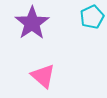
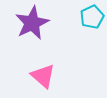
purple star: rotated 8 degrees clockwise
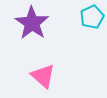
purple star: rotated 12 degrees counterclockwise
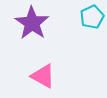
pink triangle: rotated 12 degrees counterclockwise
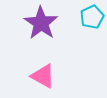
purple star: moved 9 px right
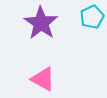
pink triangle: moved 3 px down
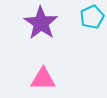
pink triangle: rotated 28 degrees counterclockwise
